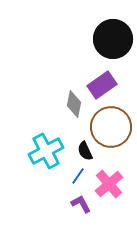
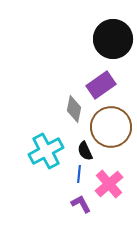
purple rectangle: moved 1 px left
gray diamond: moved 5 px down
blue line: moved 1 px right, 2 px up; rotated 30 degrees counterclockwise
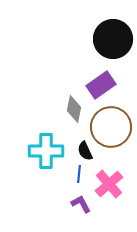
cyan cross: rotated 28 degrees clockwise
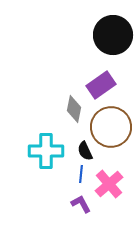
black circle: moved 4 px up
blue line: moved 2 px right
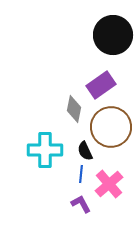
cyan cross: moved 1 px left, 1 px up
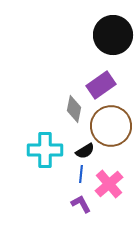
brown circle: moved 1 px up
black semicircle: rotated 96 degrees counterclockwise
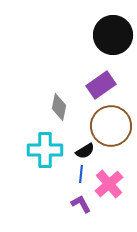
gray diamond: moved 15 px left, 2 px up
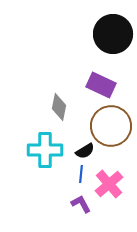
black circle: moved 1 px up
purple rectangle: rotated 60 degrees clockwise
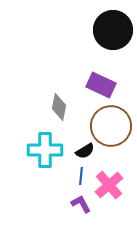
black circle: moved 4 px up
blue line: moved 2 px down
pink cross: moved 1 px down
